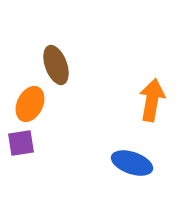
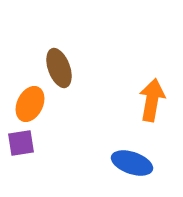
brown ellipse: moved 3 px right, 3 px down
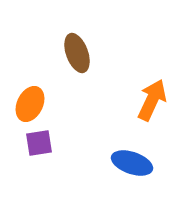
brown ellipse: moved 18 px right, 15 px up
orange arrow: rotated 15 degrees clockwise
purple square: moved 18 px right
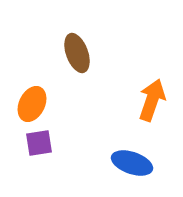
orange arrow: rotated 6 degrees counterclockwise
orange ellipse: moved 2 px right
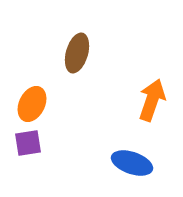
brown ellipse: rotated 36 degrees clockwise
purple square: moved 11 px left
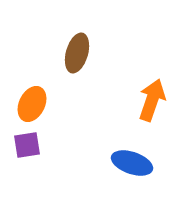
purple square: moved 1 px left, 2 px down
